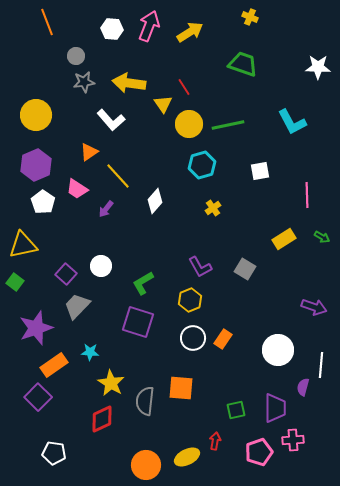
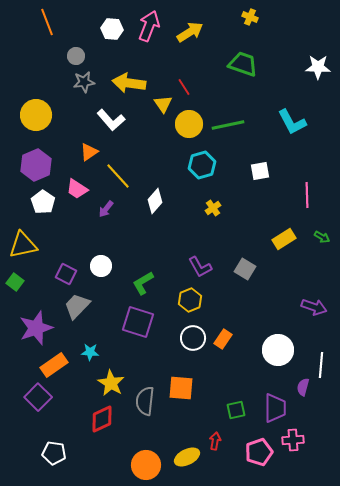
purple square at (66, 274): rotated 15 degrees counterclockwise
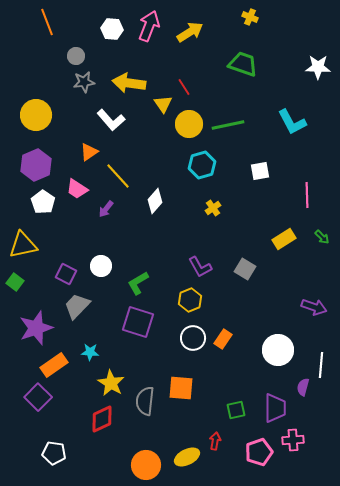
green arrow at (322, 237): rotated 14 degrees clockwise
green L-shape at (143, 283): moved 5 px left
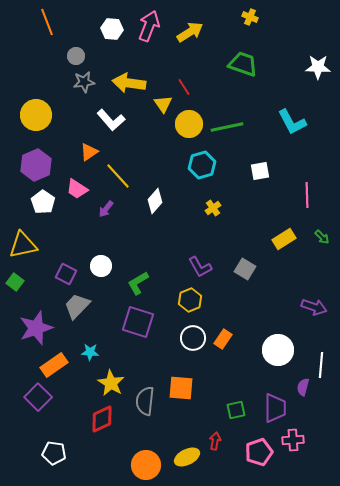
green line at (228, 125): moved 1 px left, 2 px down
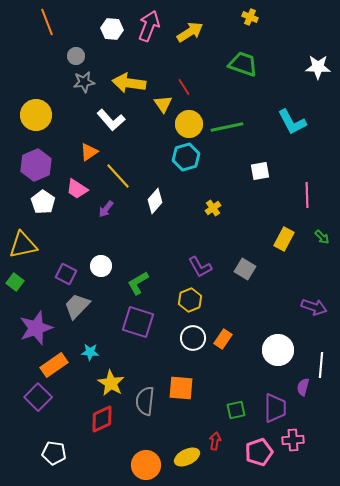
cyan hexagon at (202, 165): moved 16 px left, 8 px up
yellow rectangle at (284, 239): rotated 30 degrees counterclockwise
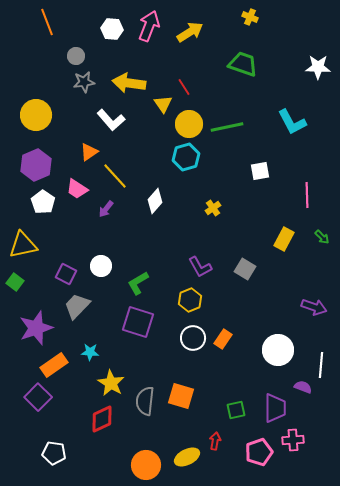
yellow line at (118, 176): moved 3 px left
purple semicircle at (303, 387): rotated 96 degrees clockwise
orange square at (181, 388): moved 8 px down; rotated 12 degrees clockwise
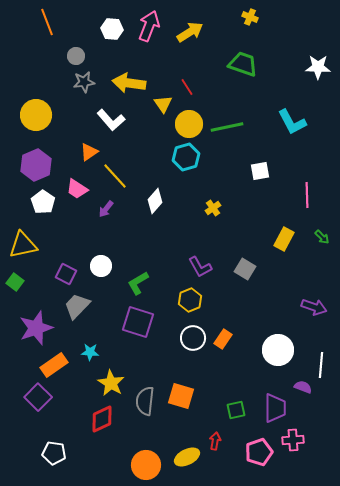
red line at (184, 87): moved 3 px right
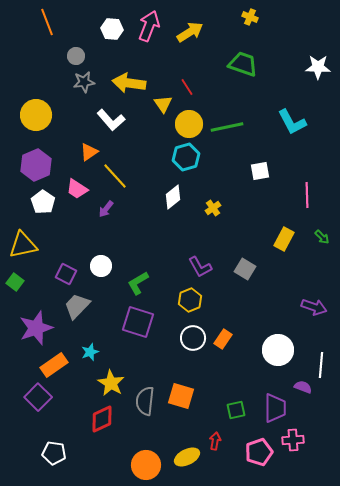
white diamond at (155, 201): moved 18 px right, 4 px up; rotated 10 degrees clockwise
cyan star at (90, 352): rotated 24 degrees counterclockwise
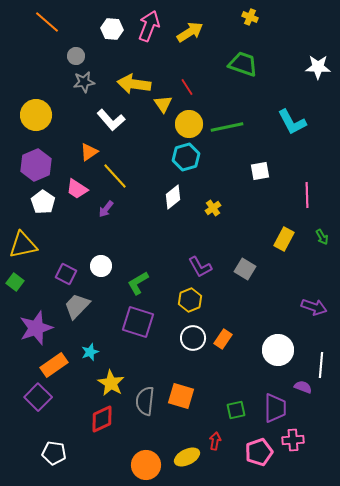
orange line at (47, 22): rotated 28 degrees counterclockwise
yellow arrow at (129, 83): moved 5 px right, 1 px down
green arrow at (322, 237): rotated 14 degrees clockwise
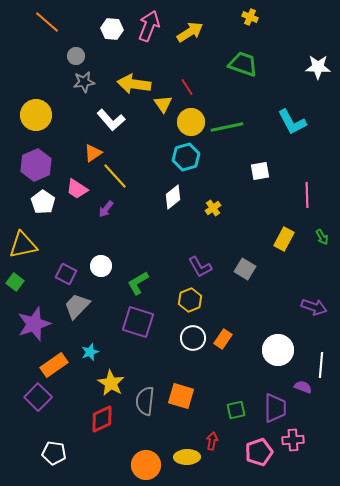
yellow circle at (189, 124): moved 2 px right, 2 px up
orange triangle at (89, 152): moved 4 px right, 1 px down
purple star at (36, 328): moved 2 px left, 4 px up
red arrow at (215, 441): moved 3 px left
yellow ellipse at (187, 457): rotated 25 degrees clockwise
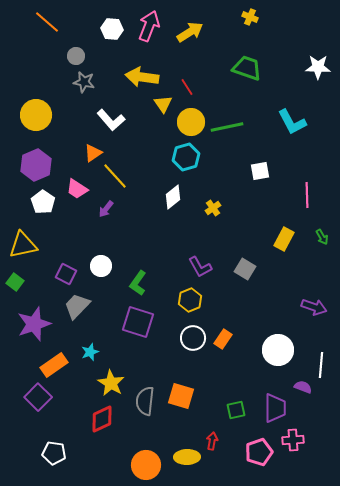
green trapezoid at (243, 64): moved 4 px right, 4 px down
gray star at (84, 82): rotated 20 degrees clockwise
yellow arrow at (134, 84): moved 8 px right, 7 px up
green L-shape at (138, 283): rotated 25 degrees counterclockwise
